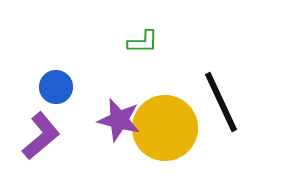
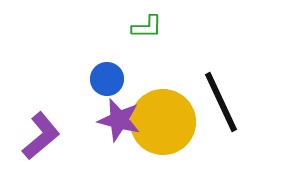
green L-shape: moved 4 px right, 15 px up
blue circle: moved 51 px right, 8 px up
yellow circle: moved 2 px left, 6 px up
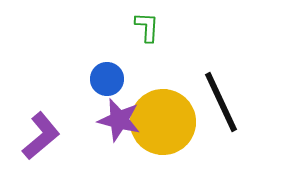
green L-shape: rotated 88 degrees counterclockwise
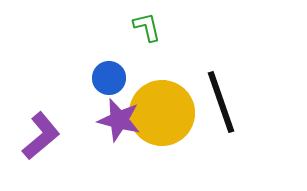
green L-shape: rotated 16 degrees counterclockwise
blue circle: moved 2 px right, 1 px up
black line: rotated 6 degrees clockwise
yellow circle: moved 1 px left, 9 px up
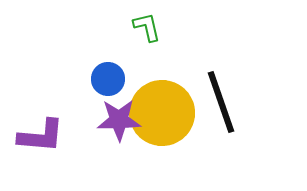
blue circle: moved 1 px left, 1 px down
purple star: rotated 15 degrees counterclockwise
purple L-shape: rotated 45 degrees clockwise
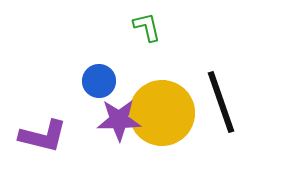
blue circle: moved 9 px left, 2 px down
purple L-shape: moved 2 px right; rotated 9 degrees clockwise
